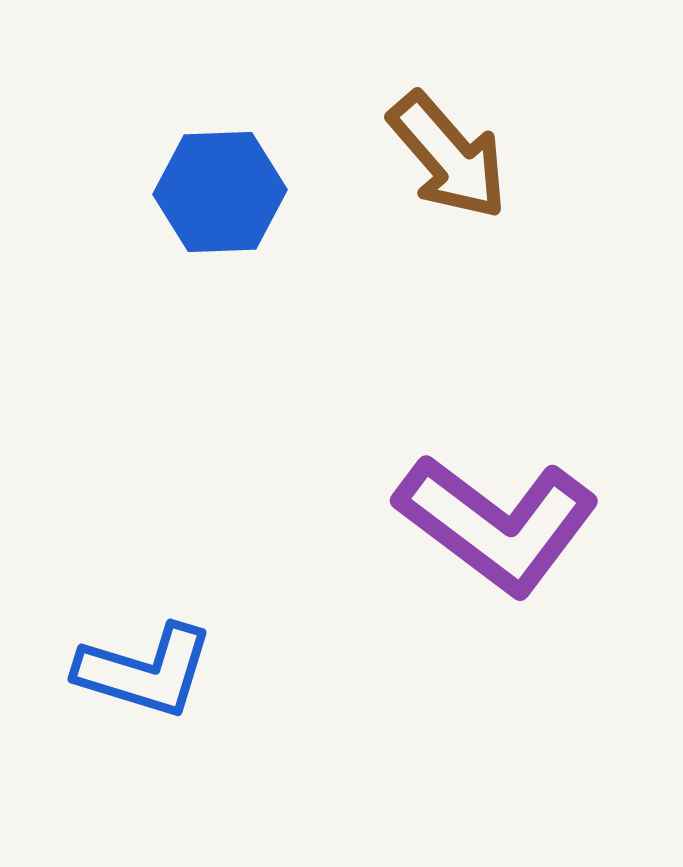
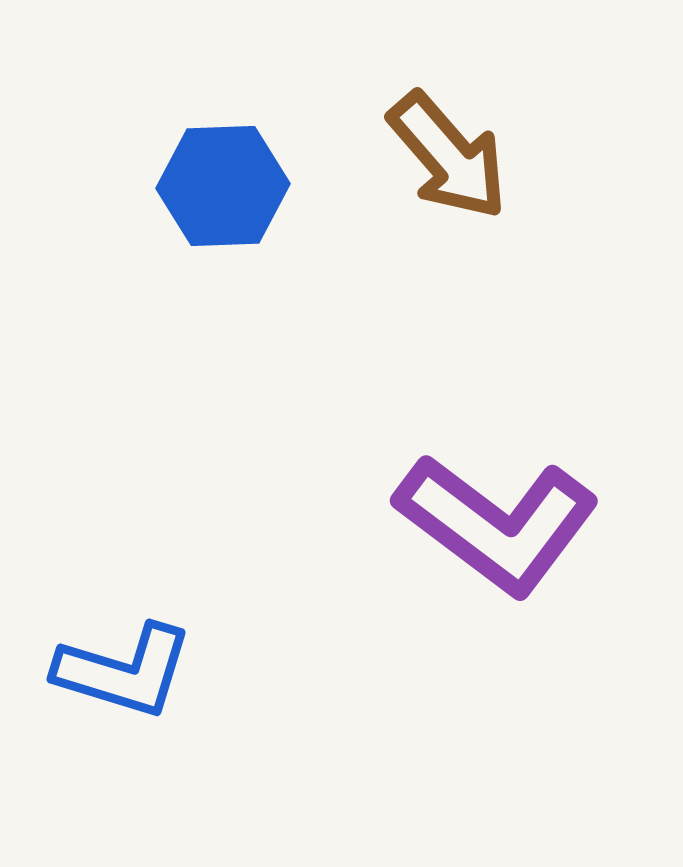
blue hexagon: moved 3 px right, 6 px up
blue L-shape: moved 21 px left
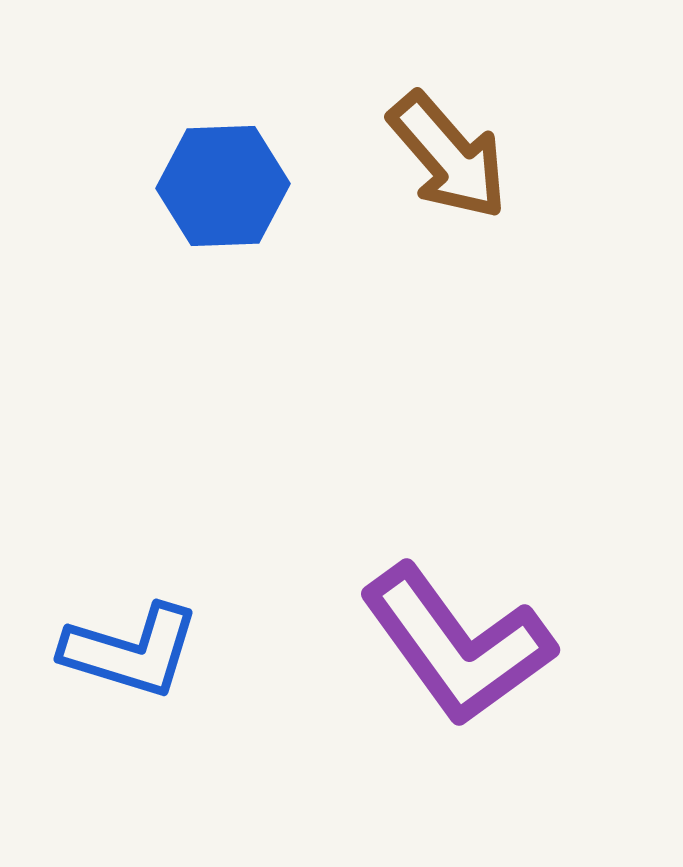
purple L-shape: moved 40 px left, 121 px down; rotated 17 degrees clockwise
blue L-shape: moved 7 px right, 20 px up
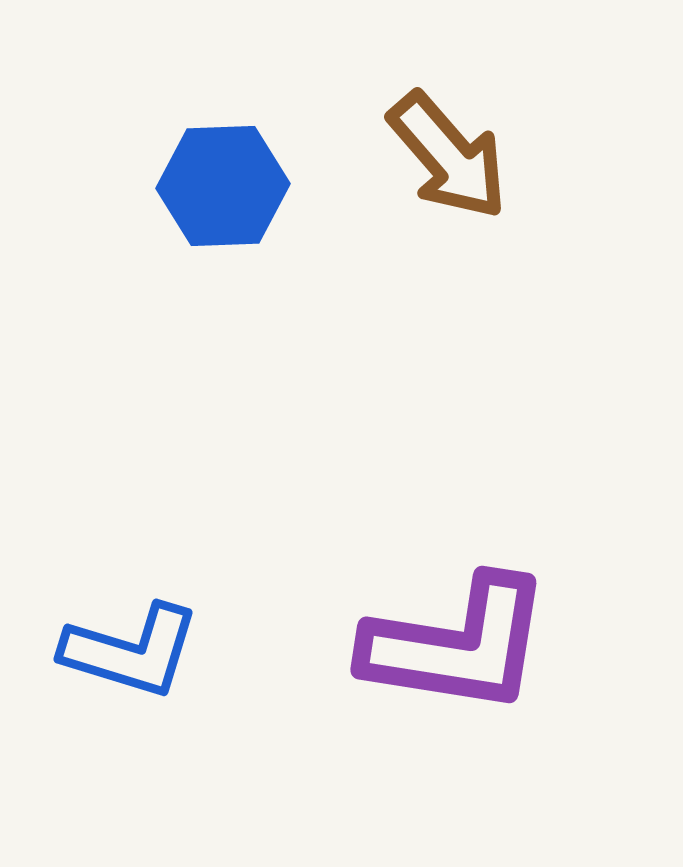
purple L-shape: rotated 45 degrees counterclockwise
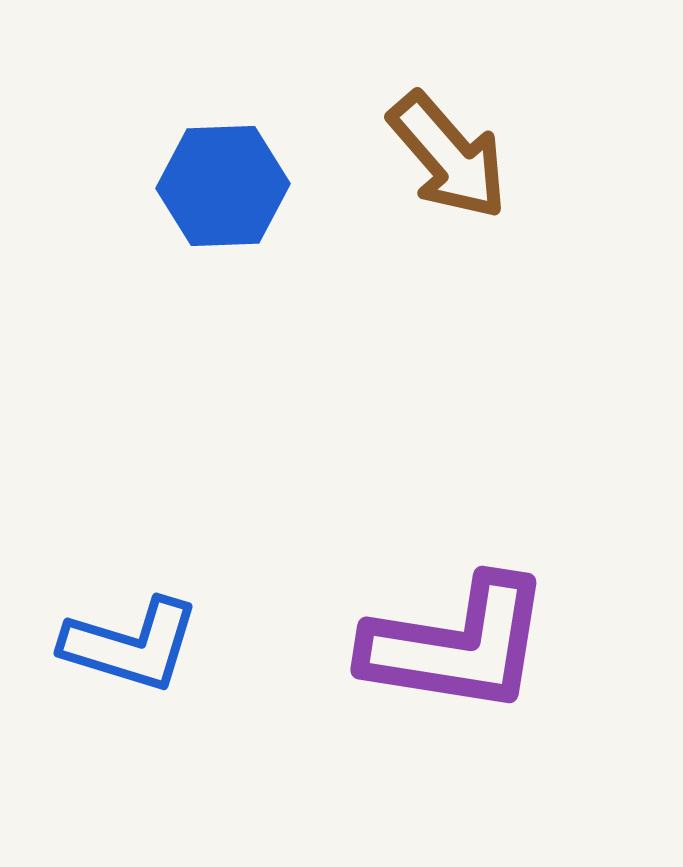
blue L-shape: moved 6 px up
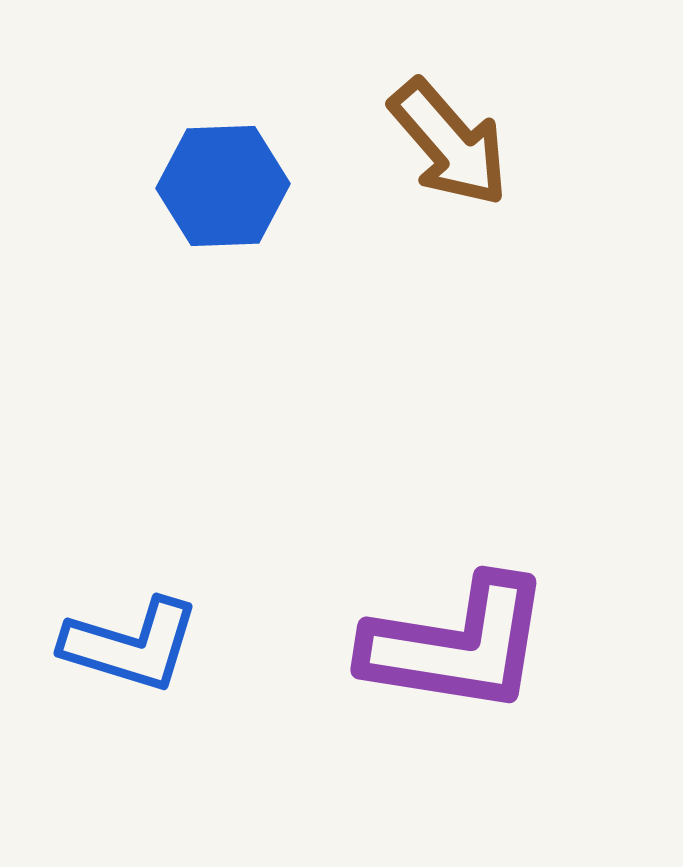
brown arrow: moved 1 px right, 13 px up
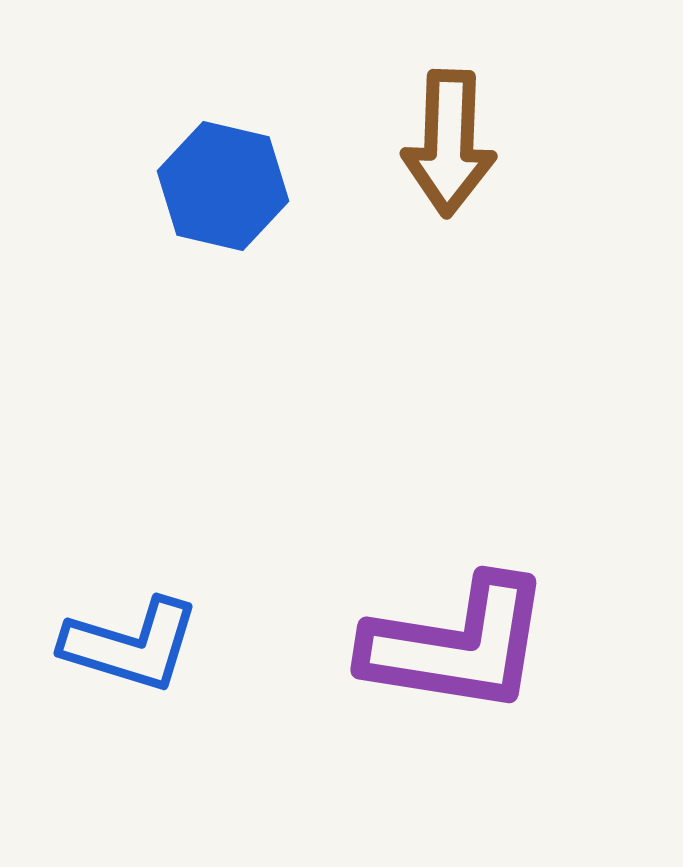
brown arrow: rotated 43 degrees clockwise
blue hexagon: rotated 15 degrees clockwise
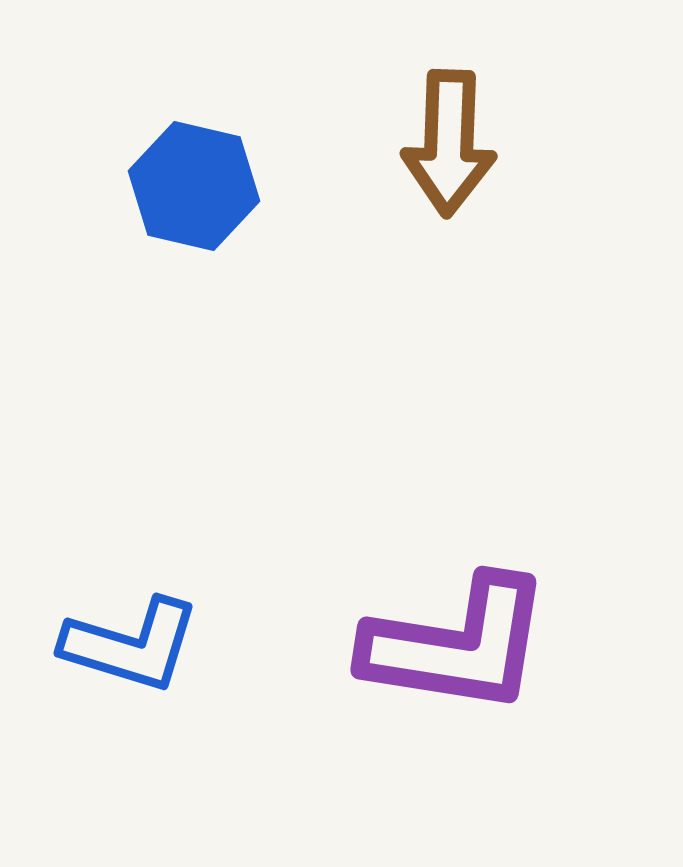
blue hexagon: moved 29 px left
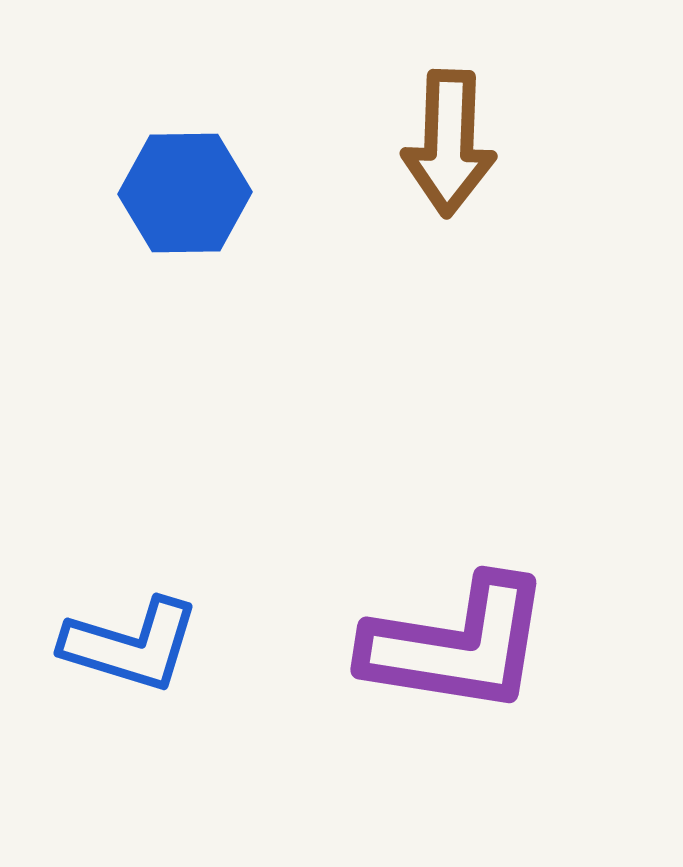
blue hexagon: moved 9 px left, 7 px down; rotated 14 degrees counterclockwise
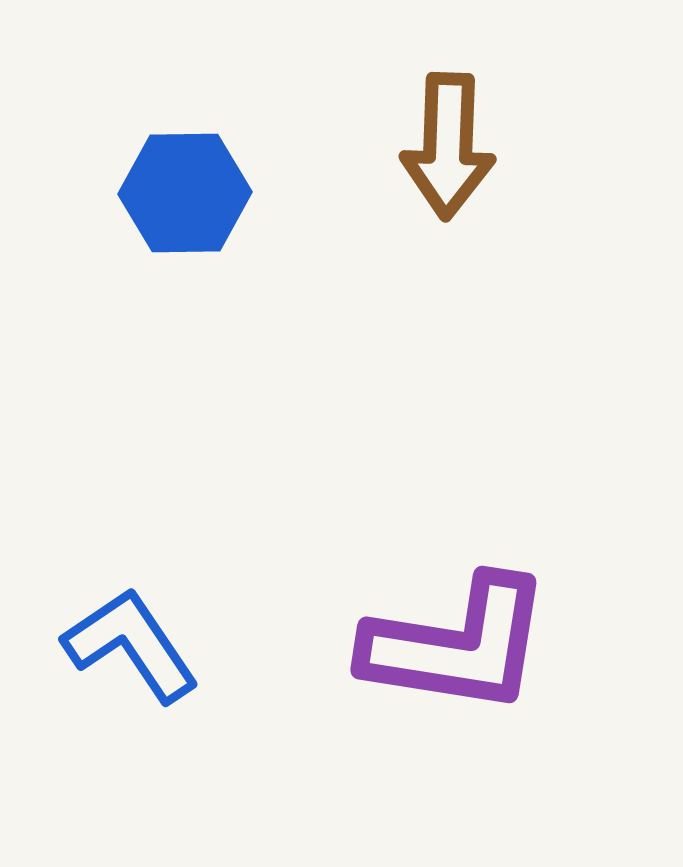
brown arrow: moved 1 px left, 3 px down
blue L-shape: rotated 141 degrees counterclockwise
